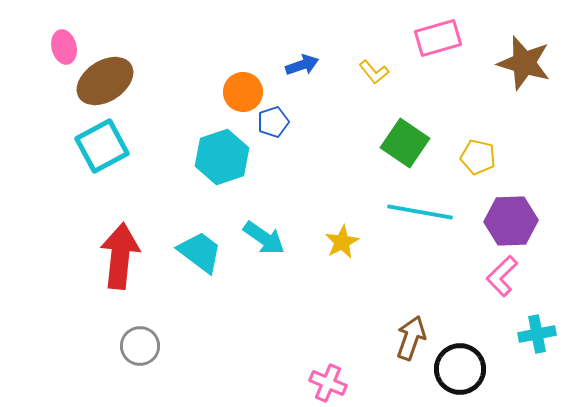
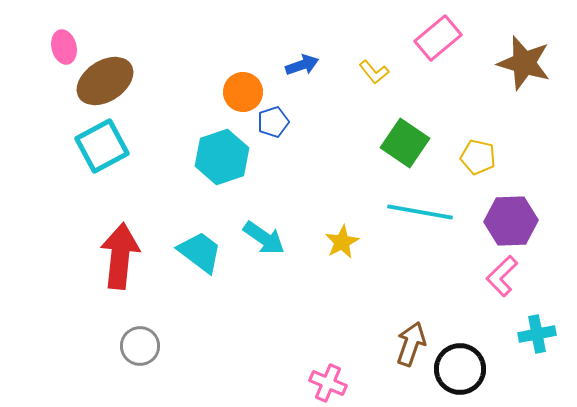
pink rectangle: rotated 24 degrees counterclockwise
brown arrow: moved 6 px down
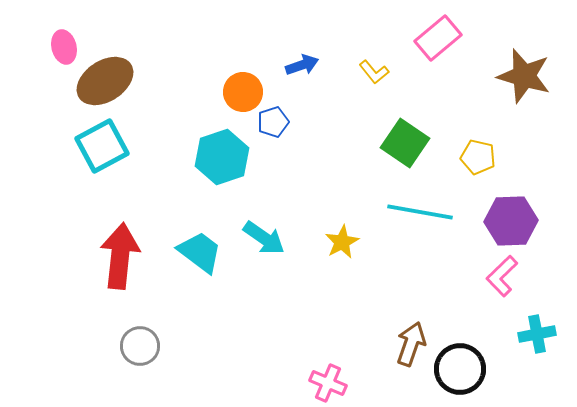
brown star: moved 13 px down
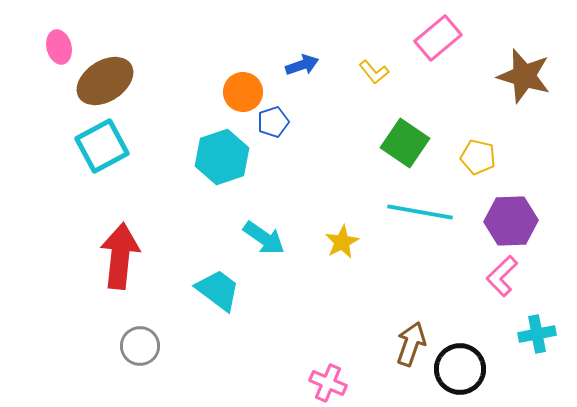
pink ellipse: moved 5 px left
cyan trapezoid: moved 18 px right, 38 px down
